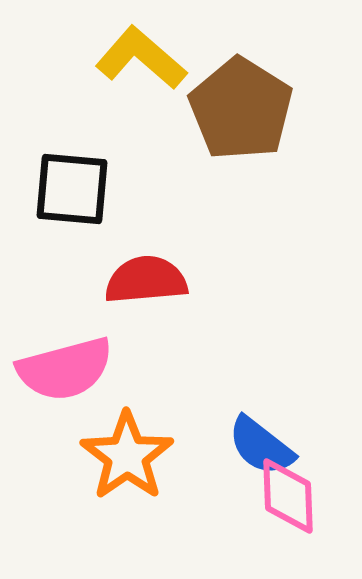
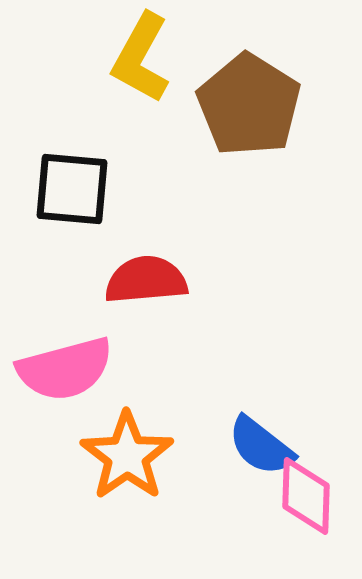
yellow L-shape: rotated 102 degrees counterclockwise
brown pentagon: moved 8 px right, 4 px up
pink diamond: moved 18 px right; rotated 4 degrees clockwise
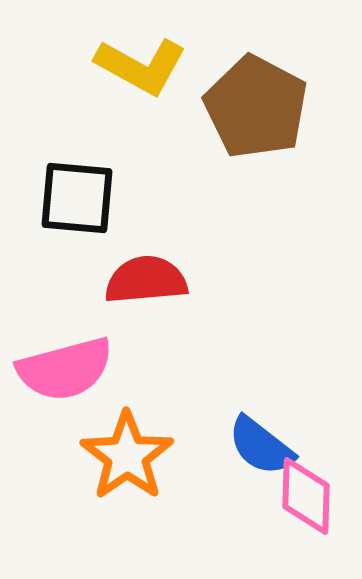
yellow L-shape: moved 8 px down; rotated 90 degrees counterclockwise
brown pentagon: moved 7 px right, 2 px down; rotated 4 degrees counterclockwise
black square: moved 5 px right, 9 px down
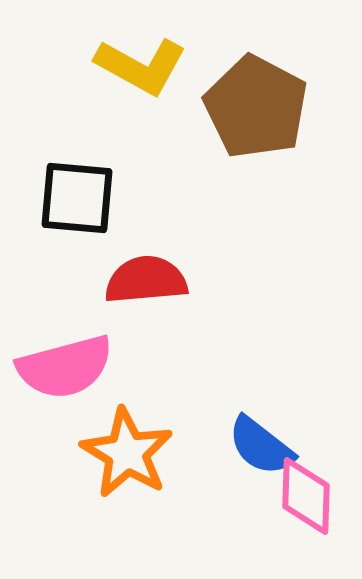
pink semicircle: moved 2 px up
orange star: moved 3 px up; rotated 6 degrees counterclockwise
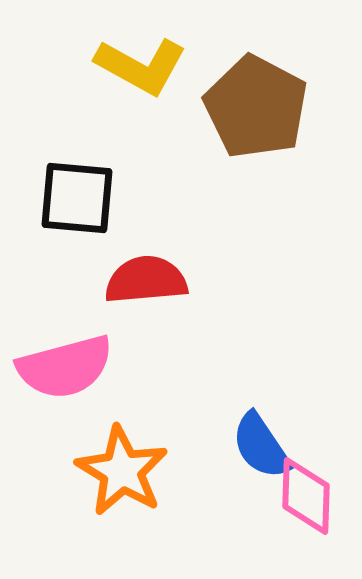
blue semicircle: rotated 18 degrees clockwise
orange star: moved 5 px left, 18 px down
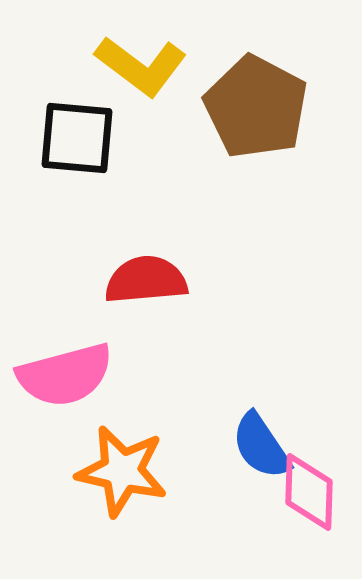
yellow L-shape: rotated 8 degrees clockwise
black square: moved 60 px up
pink semicircle: moved 8 px down
orange star: rotated 18 degrees counterclockwise
pink diamond: moved 3 px right, 4 px up
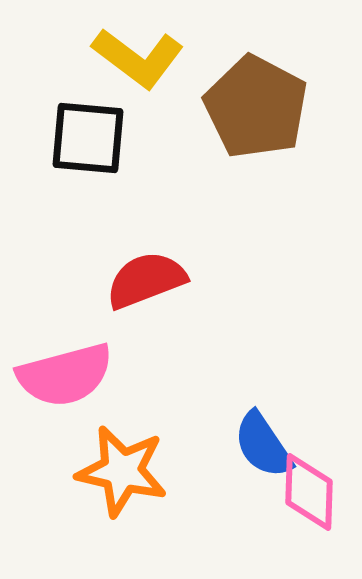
yellow L-shape: moved 3 px left, 8 px up
black square: moved 11 px right
red semicircle: rotated 16 degrees counterclockwise
blue semicircle: moved 2 px right, 1 px up
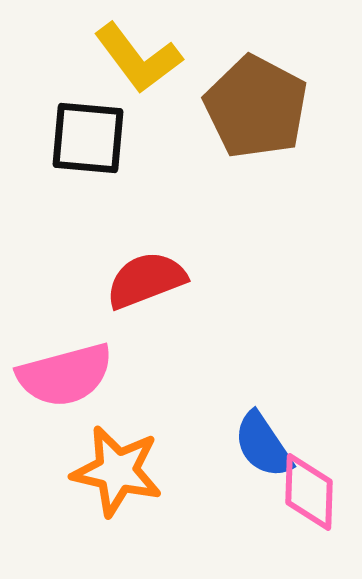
yellow L-shape: rotated 16 degrees clockwise
orange star: moved 5 px left
